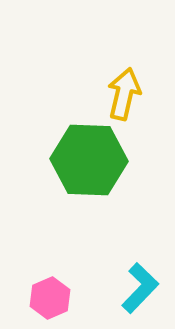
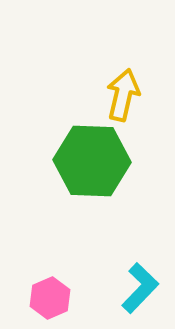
yellow arrow: moved 1 px left, 1 px down
green hexagon: moved 3 px right, 1 px down
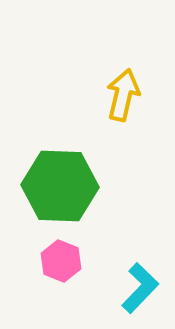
green hexagon: moved 32 px left, 25 px down
pink hexagon: moved 11 px right, 37 px up; rotated 15 degrees counterclockwise
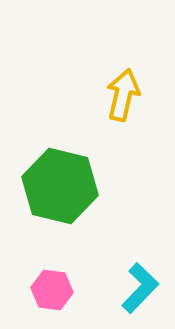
green hexagon: rotated 12 degrees clockwise
pink hexagon: moved 9 px left, 29 px down; rotated 15 degrees counterclockwise
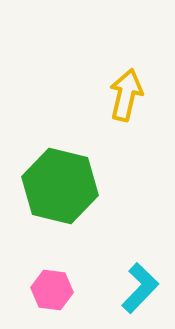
yellow arrow: moved 3 px right
